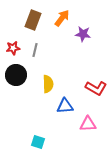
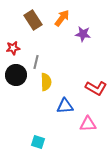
brown rectangle: rotated 54 degrees counterclockwise
gray line: moved 1 px right, 12 px down
yellow semicircle: moved 2 px left, 2 px up
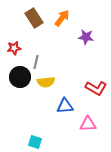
brown rectangle: moved 1 px right, 2 px up
purple star: moved 3 px right, 3 px down
red star: moved 1 px right
black circle: moved 4 px right, 2 px down
yellow semicircle: rotated 84 degrees clockwise
cyan square: moved 3 px left
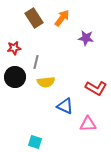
purple star: moved 1 px down
black circle: moved 5 px left
blue triangle: rotated 30 degrees clockwise
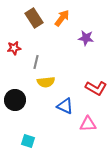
black circle: moved 23 px down
cyan square: moved 7 px left, 1 px up
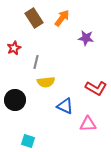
red star: rotated 16 degrees counterclockwise
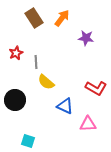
red star: moved 2 px right, 5 px down
gray line: rotated 16 degrees counterclockwise
yellow semicircle: rotated 48 degrees clockwise
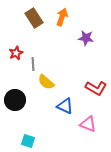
orange arrow: moved 1 px up; rotated 18 degrees counterclockwise
gray line: moved 3 px left, 2 px down
pink triangle: rotated 24 degrees clockwise
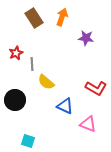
gray line: moved 1 px left
